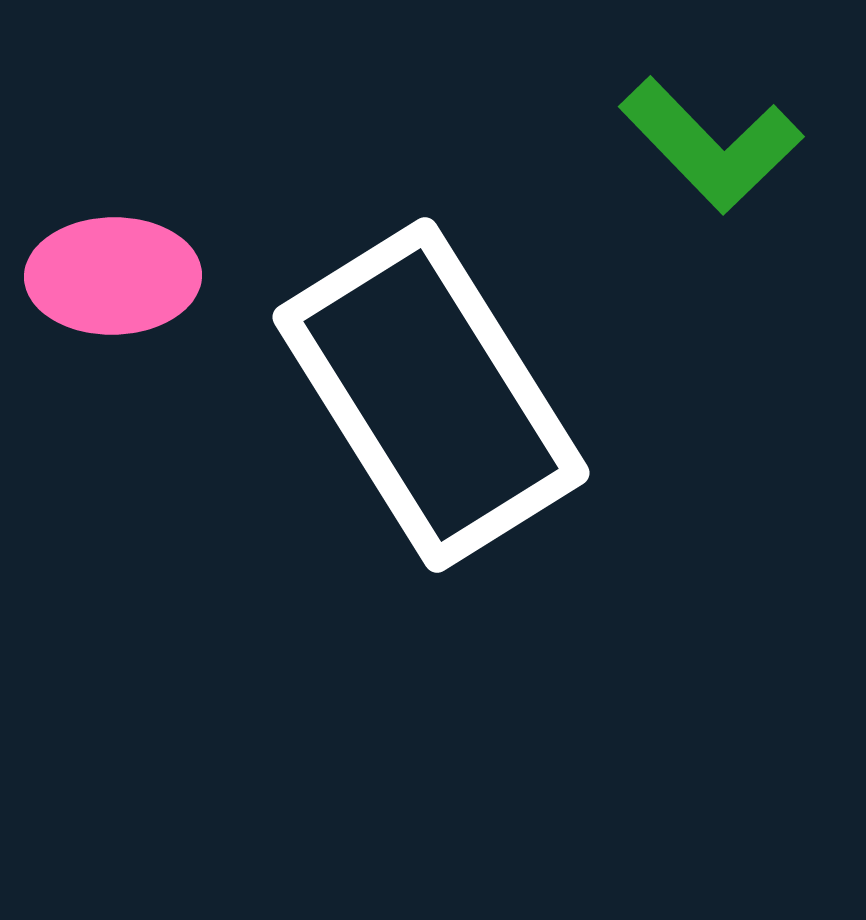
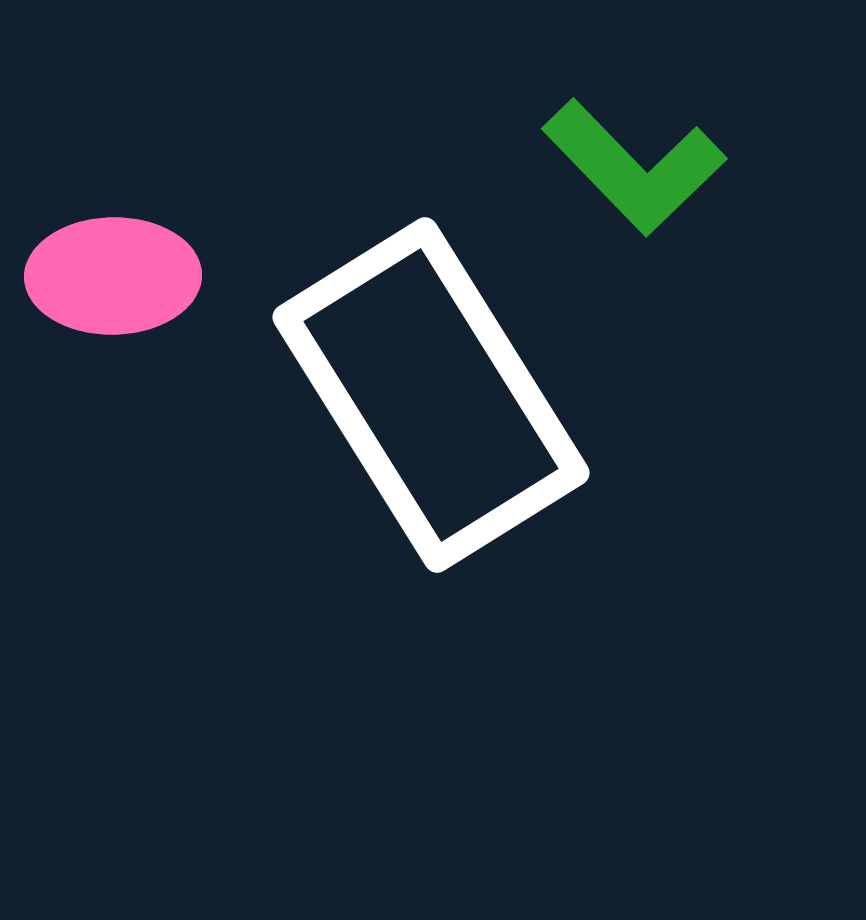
green L-shape: moved 77 px left, 22 px down
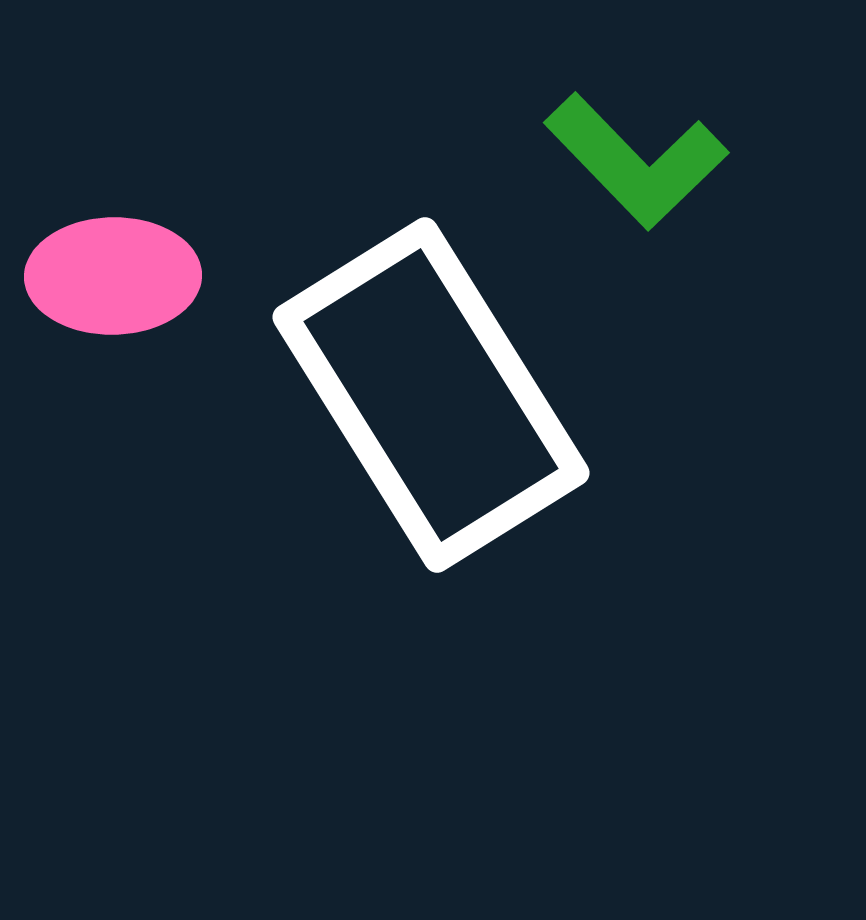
green L-shape: moved 2 px right, 6 px up
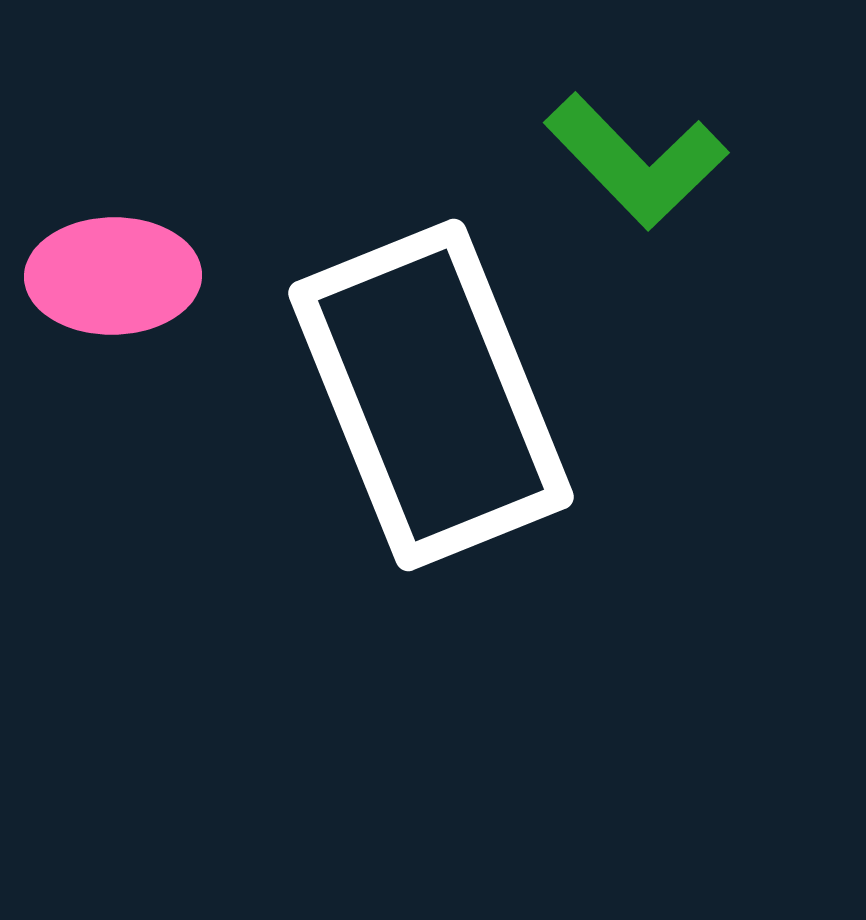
white rectangle: rotated 10 degrees clockwise
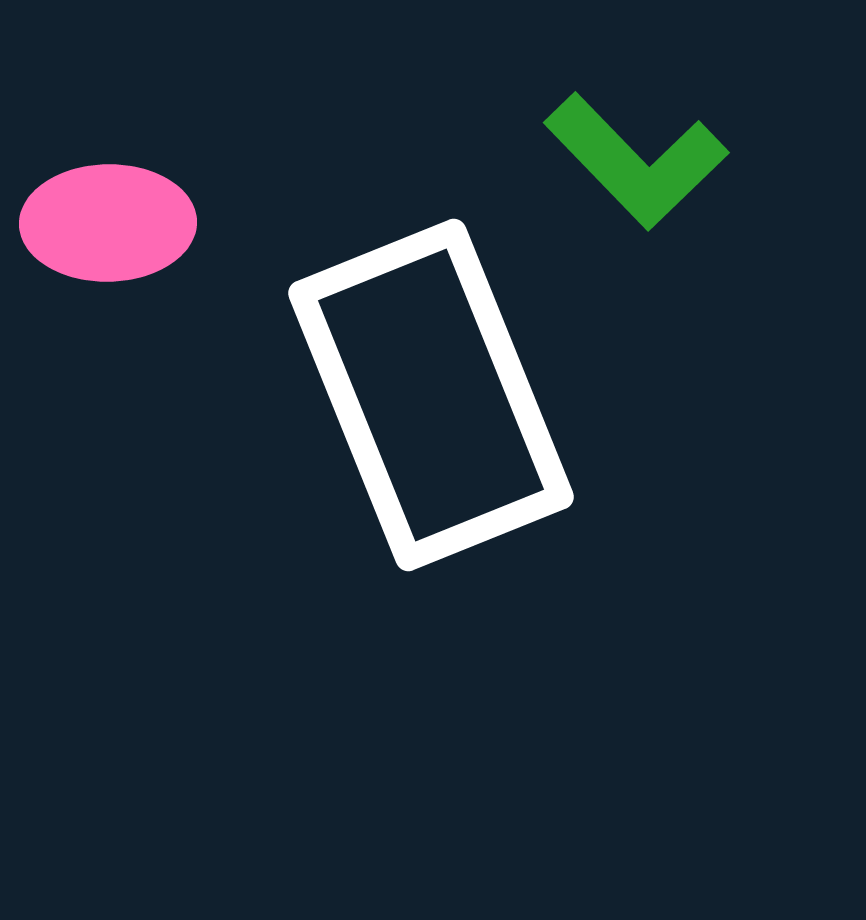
pink ellipse: moved 5 px left, 53 px up
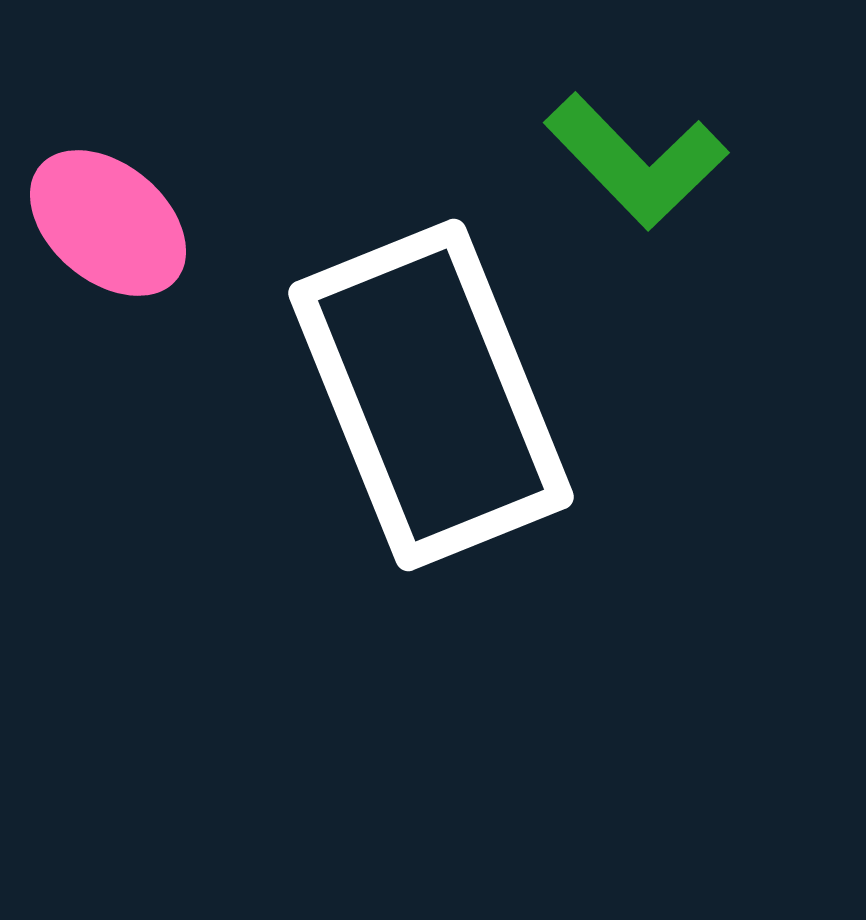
pink ellipse: rotated 41 degrees clockwise
